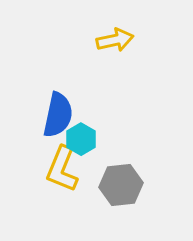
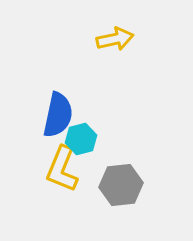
yellow arrow: moved 1 px up
cyan hexagon: rotated 16 degrees clockwise
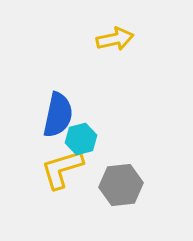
yellow L-shape: rotated 51 degrees clockwise
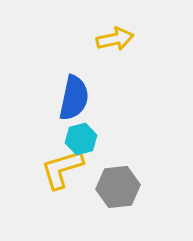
blue semicircle: moved 16 px right, 17 px up
gray hexagon: moved 3 px left, 2 px down
